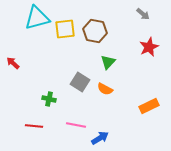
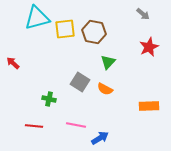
brown hexagon: moved 1 px left, 1 px down
orange rectangle: rotated 24 degrees clockwise
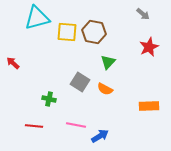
yellow square: moved 2 px right, 3 px down; rotated 10 degrees clockwise
blue arrow: moved 2 px up
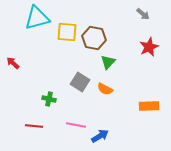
brown hexagon: moved 6 px down
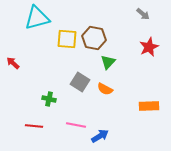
yellow square: moved 7 px down
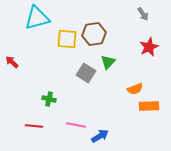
gray arrow: rotated 16 degrees clockwise
brown hexagon: moved 4 px up; rotated 20 degrees counterclockwise
red arrow: moved 1 px left, 1 px up
gray square: moved 6 px right, 9 px up
orange semicircle: moved 30 px right; rotated 49 degrees counterclockwise
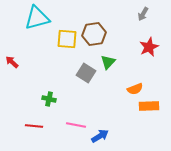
gray arrow: rotated 64 degrees clockwise
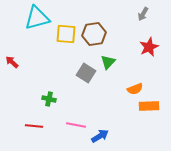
yellow square: moved 1 px left, 5 px up
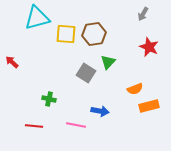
red star: rotated 24 degrees counterclockwise
orange rectangle: rotated 12 degrees counterclockwise
blue arrow: moved 25 px up; rotated 42 degrees clockwise
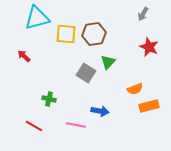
red arrow: moved 12 px right, 6 px up
red line: rotated 24 degrees clockwise
